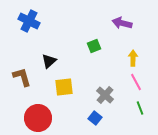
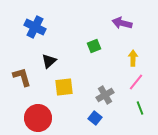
blue cross: moved 6 px right, 6 px down
pink line: rotated 66 degrees clockwise
gray cross: rotated 18 degrees clockwise
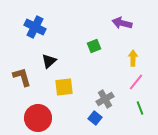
gray cross: moved 4 px down
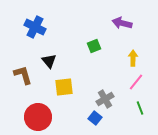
black triangle: rotated 28 degrees counterclockwise
brown L-shape: moved 1 px right, 2 px up
red circle: moved 1 px up
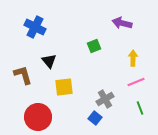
pink line: rotated 30 degrees clockwise
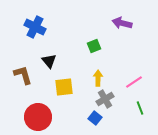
yellow arrow: moved 35 px left, 20 px down
pink line: moved 2 px left; rotated 12 degrees counterclockwise
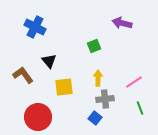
brown L-shape: rotated 20 degrees counterclockwise
gray cross: rotated 24 degrees clockwise
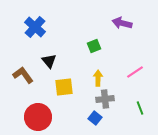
blue cross: rotated 15 degrees clockwise
pink line: moved 1 px right, 10 px up
